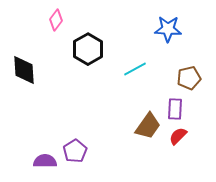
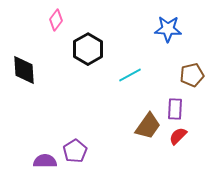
cyan line: moved 5 px left, 6 px down
brown pentagon: moved 3 px right, 3 px up
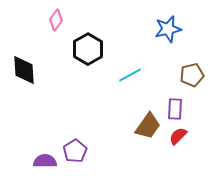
blue star: rotated 16 degrees counterclockwise
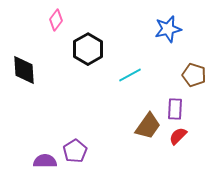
brown pentagon: moved 2 px right; rotated 30 degrees clockwise
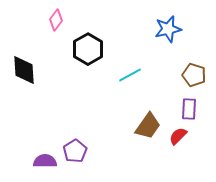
purple rectangle: moved 14 px right
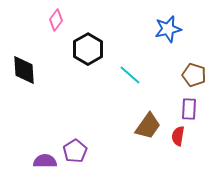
cyan line: rotated 70 degrees clockwise
red semicircle: rotated 36 degrees counterclockwise
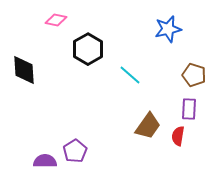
pink diamond: rotated 65 degrees clockwise
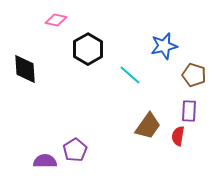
blue star: moved 4 px left, 17 px down
black diamond: moved 1 px right, 1 px up
purple rectangle: moved 2 px down
purple pentagon: moved 1 px up
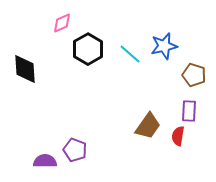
pink diamond: moved 6 px right, 3 px down; rotated 35 degrees counterclockwise
cyan line: moved 21 px up
purple pentagon: rotated 20 degrees counterclockwise
